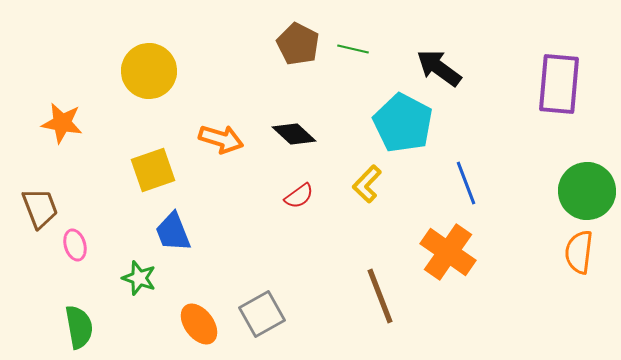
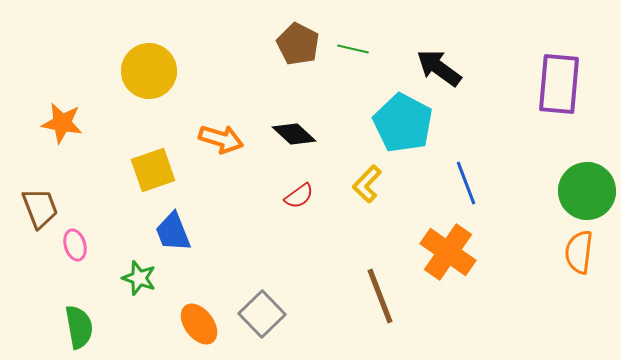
gray square: rotated 15 degrees counterclockwise
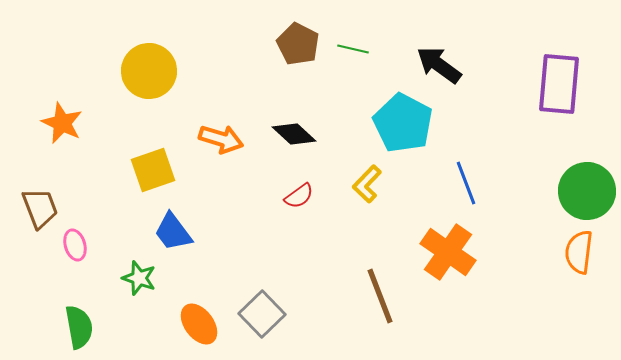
black arrow: moved 3 px up
orange star: rotated 15 degrees clockwise
blue trapezoid: rotated 15 degrees counterclockwise
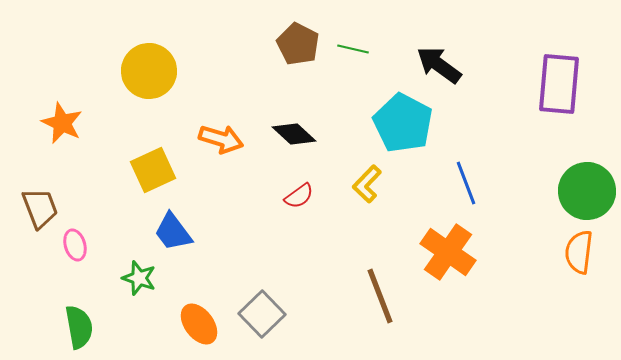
yellow square: rotated 6 degrees counterclockwise
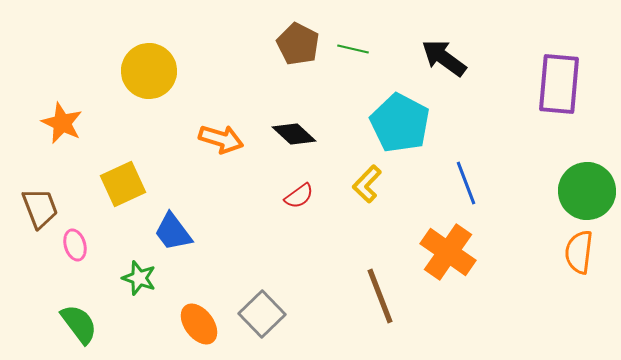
black arrow: moved 5 px right, 7 px up
cyan pentagon: moved 3 px left
yellow square: moved 30 px left, 14 px down
green semicircle: moved 3 px up; rotated 27 degrees counterclockwise
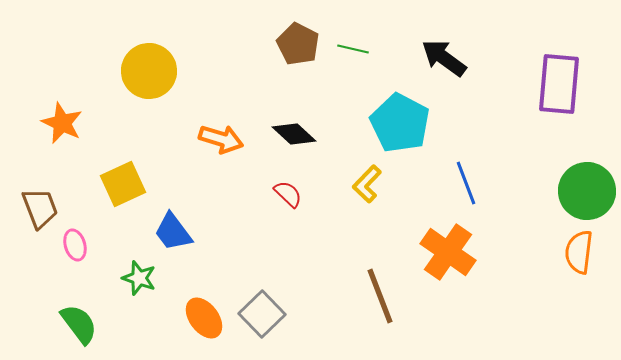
red semicircle: moved 11 px left, 2 px up; rotated 100 degrees counterclockwise
orange ellipse: moved 5 px right, 6 px up
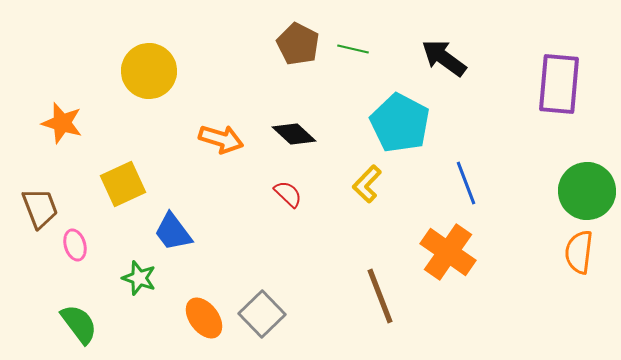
orange star: rotated 9 degrees counterclockwise
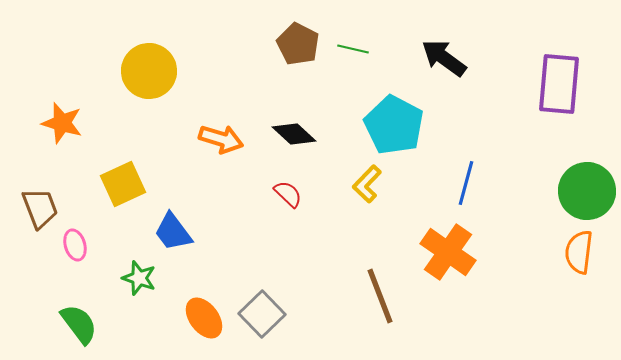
cyan pentagon: moved 6 px left, 2 px down
blue line: rotated 36 degrees clockwise
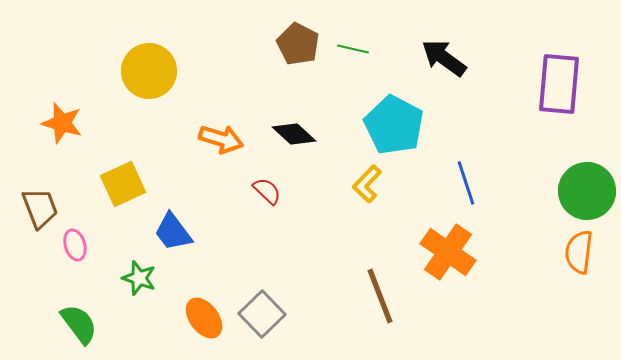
blue line: rotated 33 degrees counterclockwise
red semicircle: moved 21 px left, 3 px up
